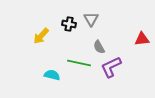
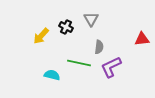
black cross: moved 3 px left, 3 px down; rotated 16 degrees clockwise
gray semicircle: rotated 144 degrees counterclockwise
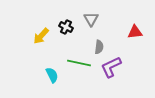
red triangle: moved 7 px left, 7 px up
cyan semicircle: rotated 49 degrees clockwise
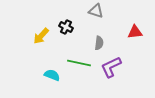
gray triangle: moved 5 px right, 8 px up; rotated 42 degrees counterclockwise
gray semicircle: moved 4 px up
cyan semicircle: rotated 42 degrees counterclockwise
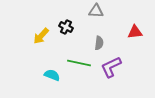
gray triangle: rotated 14 degrees counterclockwise
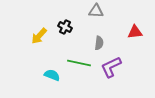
black cross: moved 1 px left
yellow arrow: moved 2 px left
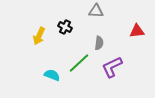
red triangle: moved 2 px right, 1 px up
yellow arrow: rotated 18 degrees counterclockwise
green line: rotated 55 degrees counterclockwise
purple L-shape: moved 1 px right
